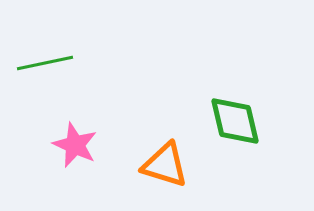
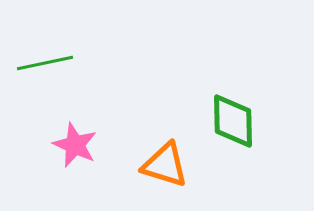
green diamond: moved 2 px left; rotated 12 degrees clockwise
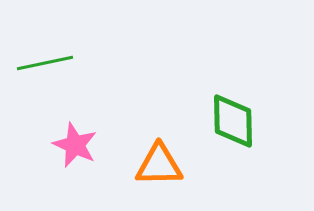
orange triangle: moved 6 px left; rotated 18 degrees counterclockwise
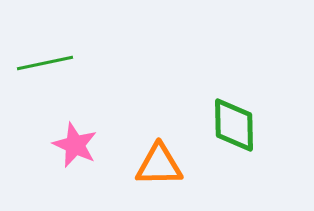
green diamond: moved 1 px right, 4 px down
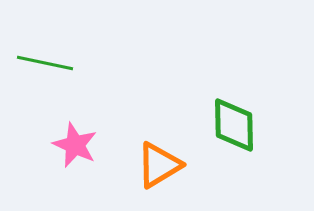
green line: rotated 24 degrees clockwise
orange triangle: rotated 30 degrees counterclockwise
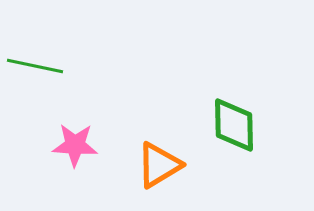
green line: moved 10 px left, 3 px down
pink star: rotated 21 degrees counterclockwise
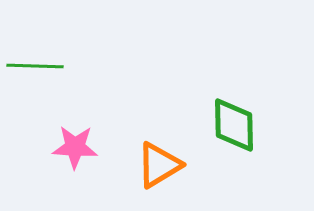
green line: rotated 10 degrees counterclockwise
pink star: moved 2 px down
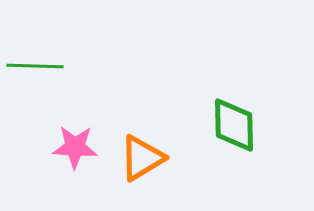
orange triangle: moved 17 px left, 7 px up
